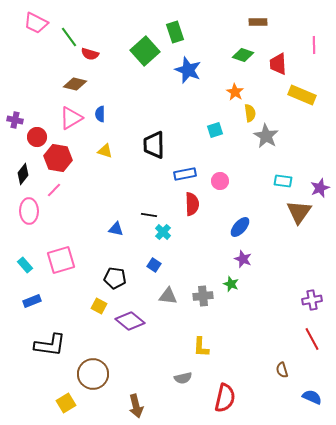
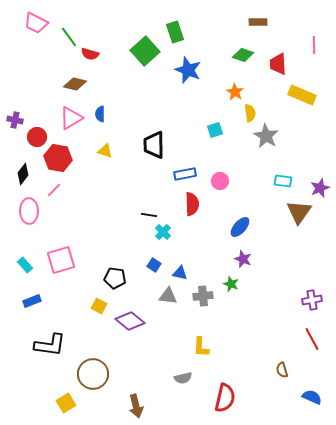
blue triangle at (116, 229): moved 64 px right, 44 px down
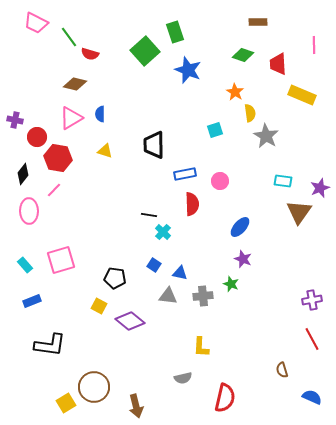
brown circle at (93, 374): moved 1 px right, 13 px down
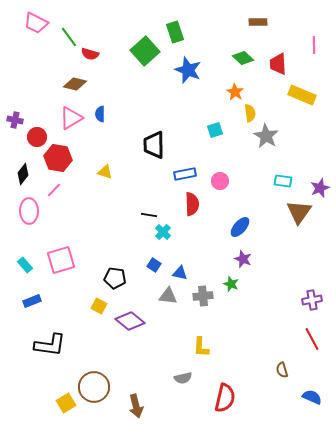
green diamond at (243, 55): moved 3 px down; rotated 25 degrees clockwise
yellow triangle at (105, 151): moved 21 px down
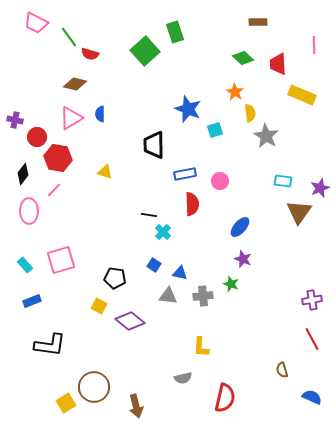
blue star at (188, 70): moved 39 px down
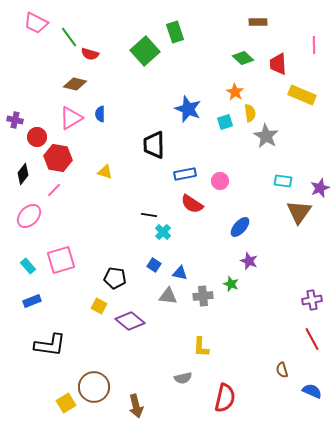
cyan square at (215, 130): moved 10 px right, 8 px up
red semicircle at (192, 204): rotated 125 degrees clockwise
pink ellipse at (29, 211): moved 5 px down; rotated 45 degrees clockwise
purple star at (243, 259): moved 6 px right, 2 px down
cyan rectangle at (25, 265): moved 3 px right, 1 px down
blue semicircle at (312, 397): moved 6 px up
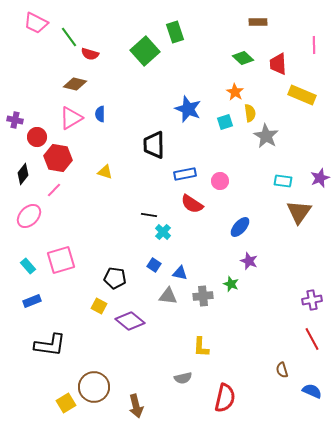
purple star at (320, 188): moved 10 px up
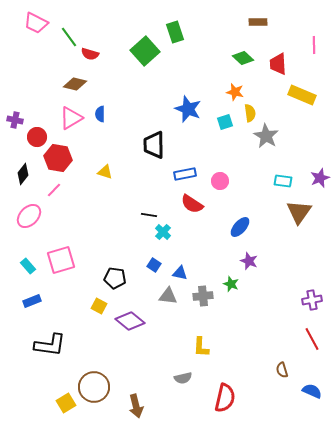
orange star at (235, 92): rotated 18 degrees counterclockwise
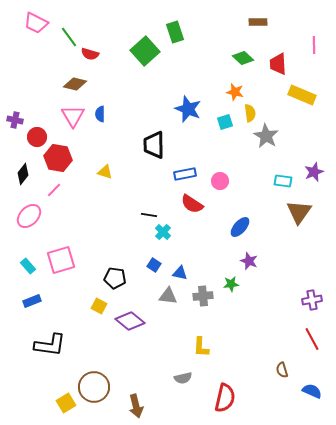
pink triangle at (71, 118): moved 2 px right, 2 px up; rotated 30 degrees counterclockwise
purple star at (320, 178): moved 6 px left, 6 px up
green star at (231, 284): rotated 28 degrees counterclockwise
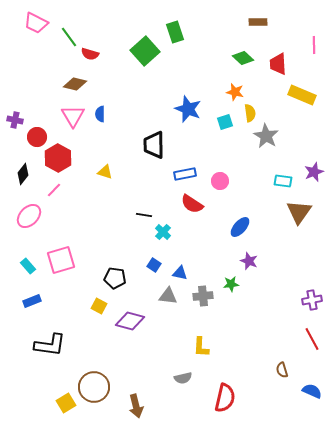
red hexagon at (58, 158): rotated 20 degrees clockwise
black line at (149, 215): moved 5 px left
purple diamond at (130, 321): rotated 24 degrees counterclockwise
